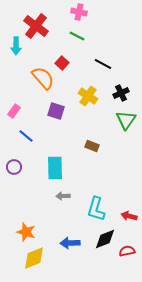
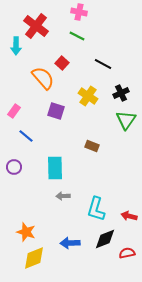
red semicircle: moved 2 px down
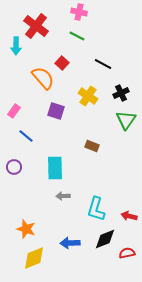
orange star: moved 3 px up
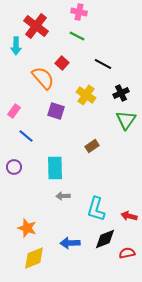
yellow cross: moved 2 px left, 1 px up
brown rectangle: rotated 56 degrees counterclockwise
orange star: moved 1 px right, 1 px up
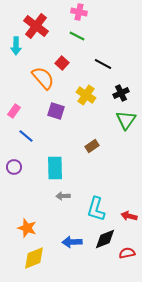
blue arrow: moved 2 px right, 1 px up
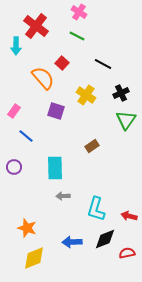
pink cross: rotated 21 degrees clockwise
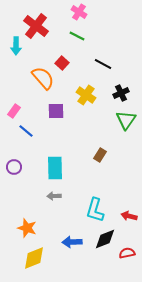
purple square: rotated 18 degrees counterclockwise
blue line: moved 5 px up
brown rectangle: moved 8 px right, 9 px down; rotated 24 degrees counterclockwise
gray arrow: moved 9 px left
cyan L-shape: moved 1 px left, 1 px down
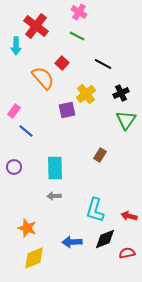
yellow cross: moved 1 px up; rotated 18 degrees clockwise
purple square: moved 11 px right, 1 px up; rotated 12 degrees counterclockwise
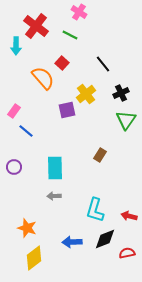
green line: moved 7 px left, 1 px up
black line: rotated 24 degrees clockwise
yellow diamond: rotated 15 degrees counterclockwise
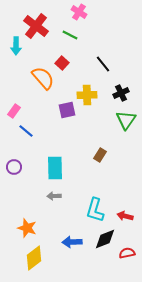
yellow cross: moved 1 px right, 1 px down; rotated 36 degrees clockwise
red arrow: moved 4 px left
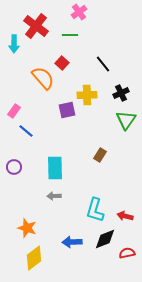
pink cross: rotated 21 degrees clockwise
green line: rotated 28 degrees counterclockwise
cyan arrow: moved 2 px left, 2 px up
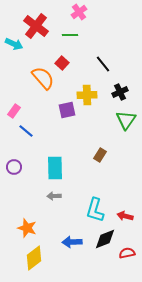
cyan arrow: rotated 66 degrees counterclockwise
black cross: moved 1 px left, 1 px up
